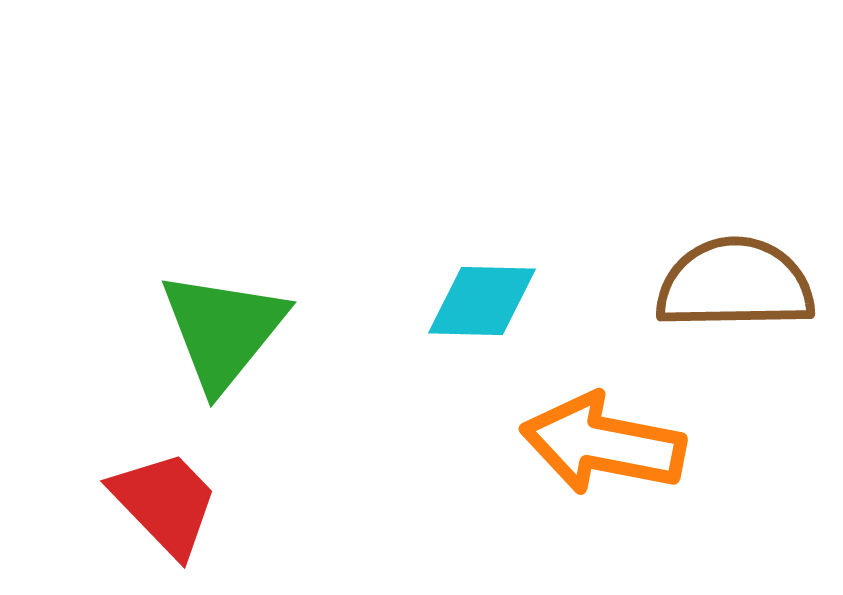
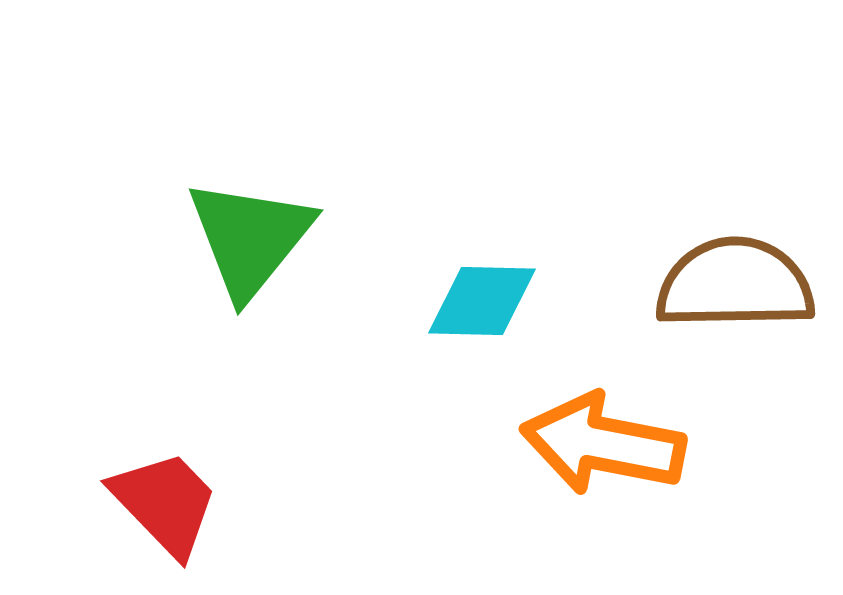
green triangle: moved 27 px right, 92 px up
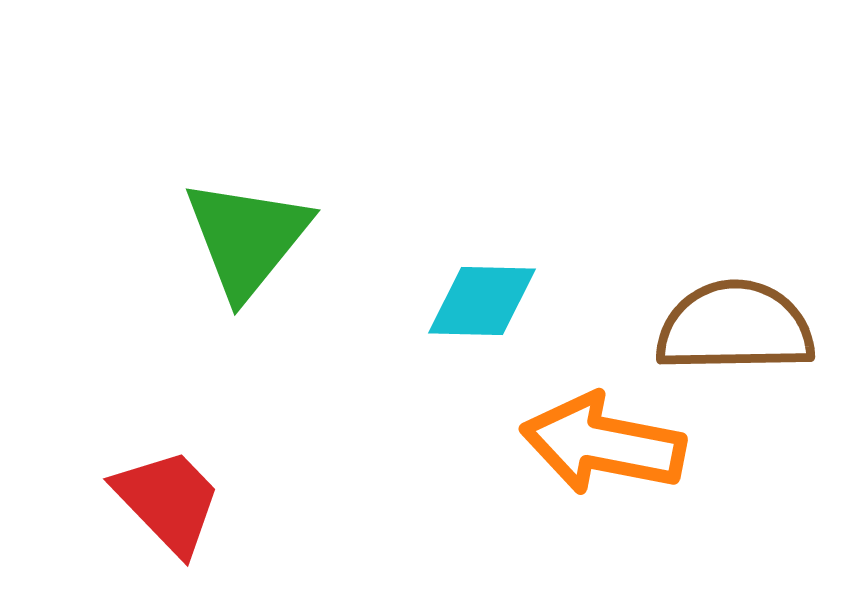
green triangle: moved 3 px left
brown semicircle: moved 43 px down
red trapezoid: moved 3 px right, 2 px up
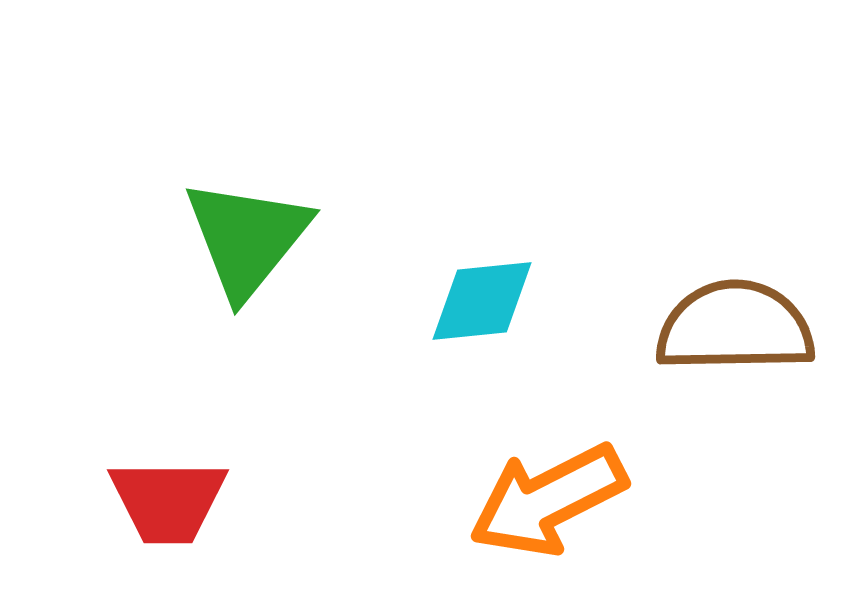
cyan diamond: rotated 7 degrees counterclockwise
orange arrow: moved 55 px left, 56 px down; rotated 38 degrees counterclockwise
red trapezoid: rotated 134 degrees clockwise
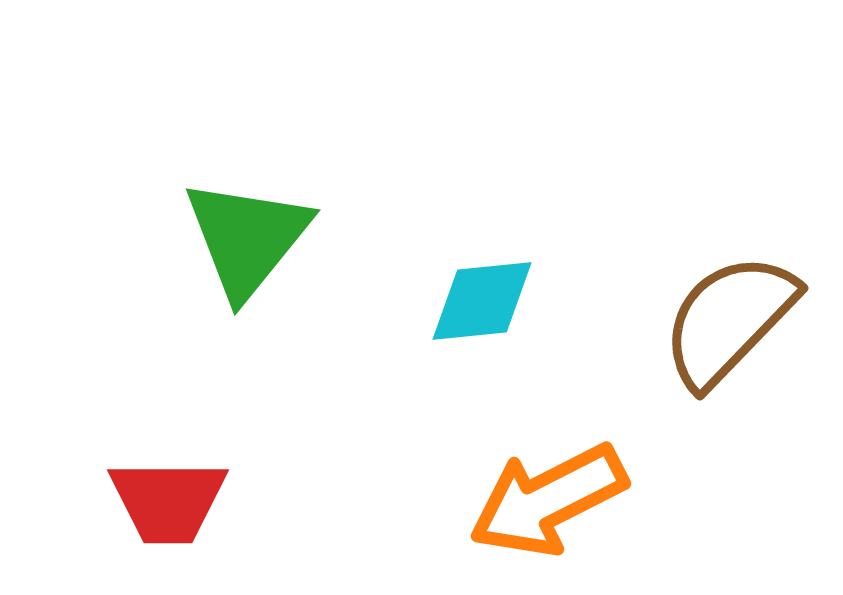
brown semicircle: moved 6 px left, 7 px up; rotated 45 degrees counterclockwise
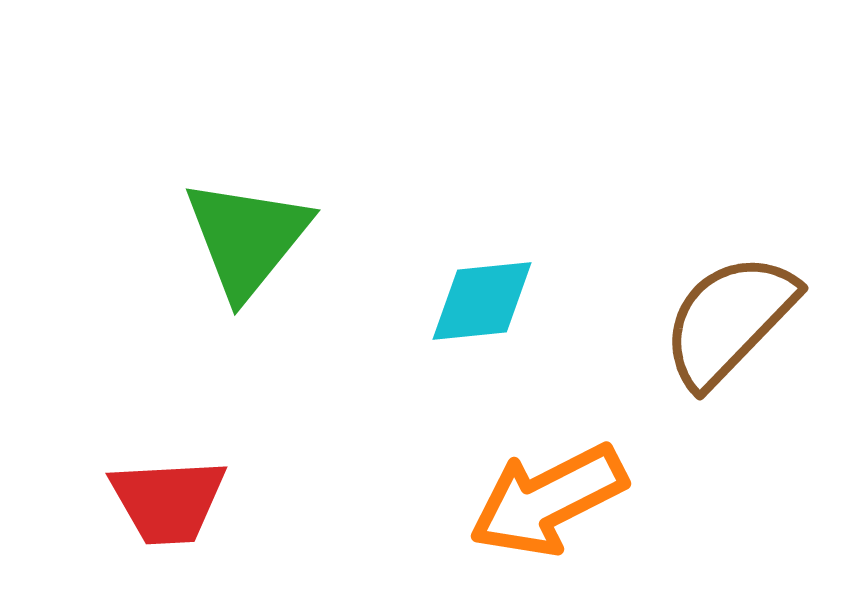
red trapezoid: rotated 3 degrees counterclockwise
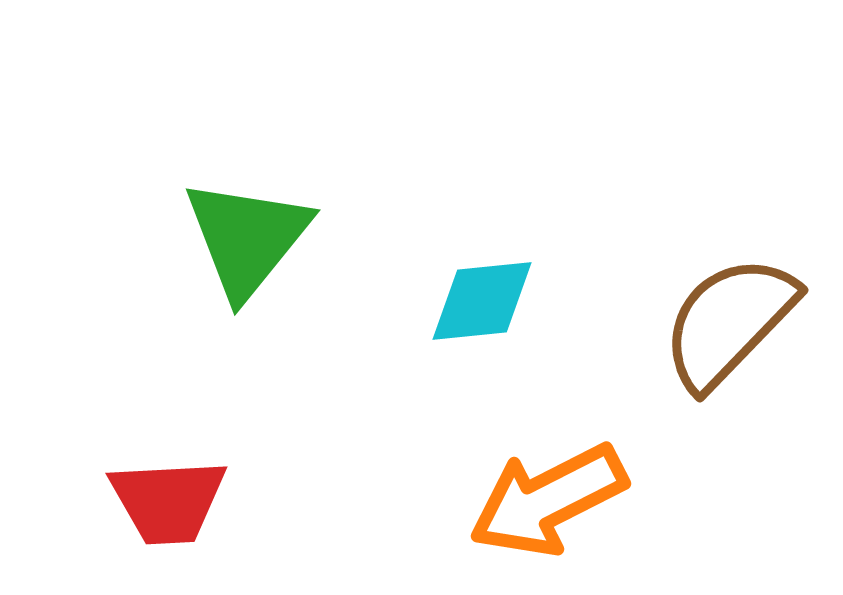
brown semicircle: moved 2 px down
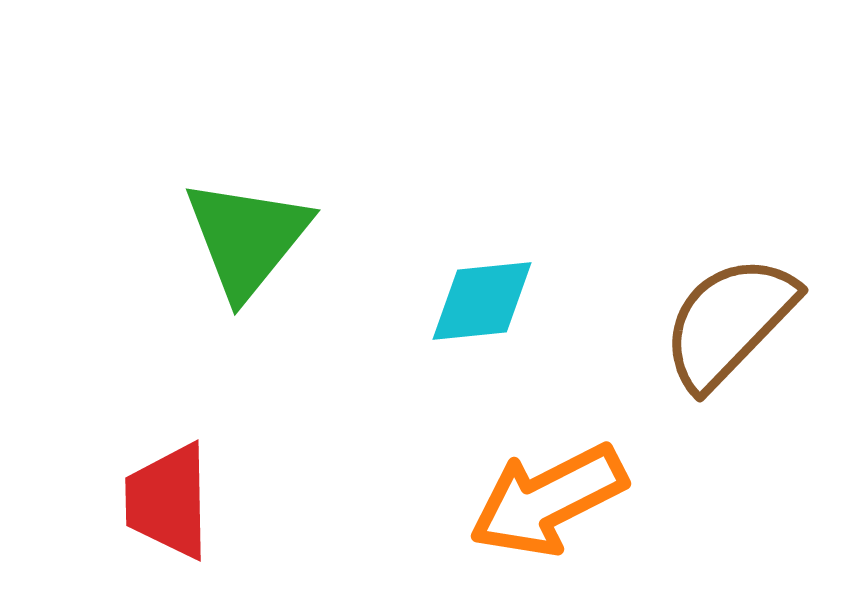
red trapezoid: rotated 92 degrees clockwise
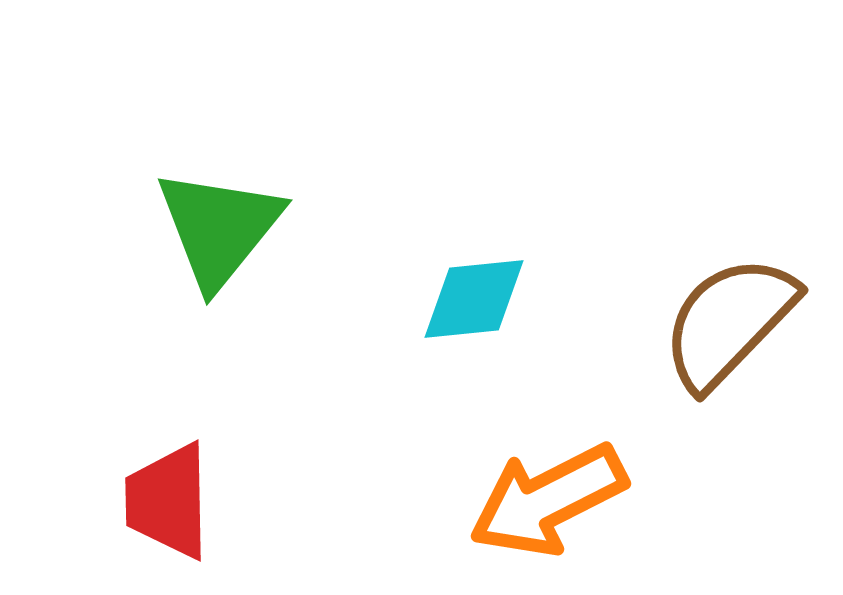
green triangle: moved 28 px left, 10 px up
cyan diamond: moved 8 px left, 2 px up
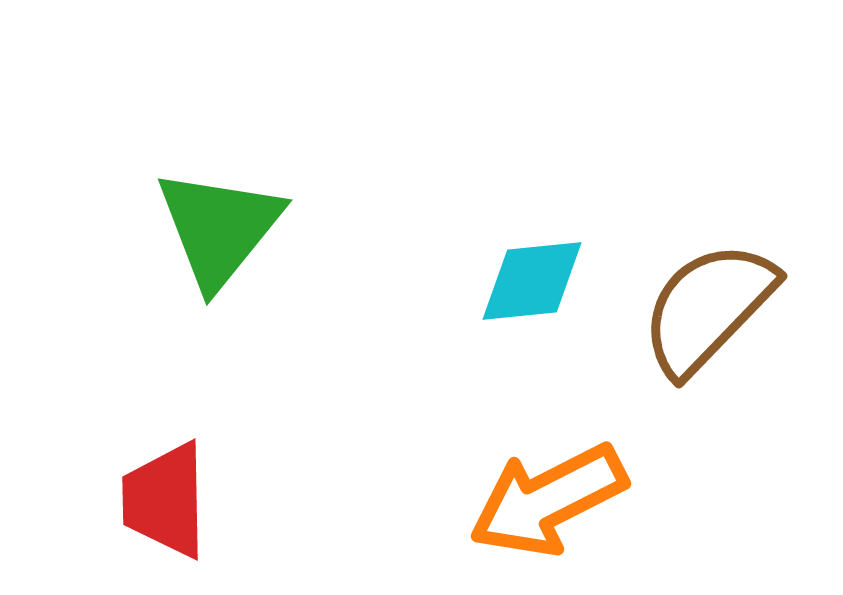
cyan diamond: moved 58 px right, 18 px up
brown semicircle: moved 21 px left, 14 px up
red trapezoid: moved 3 px left, 1 px up
